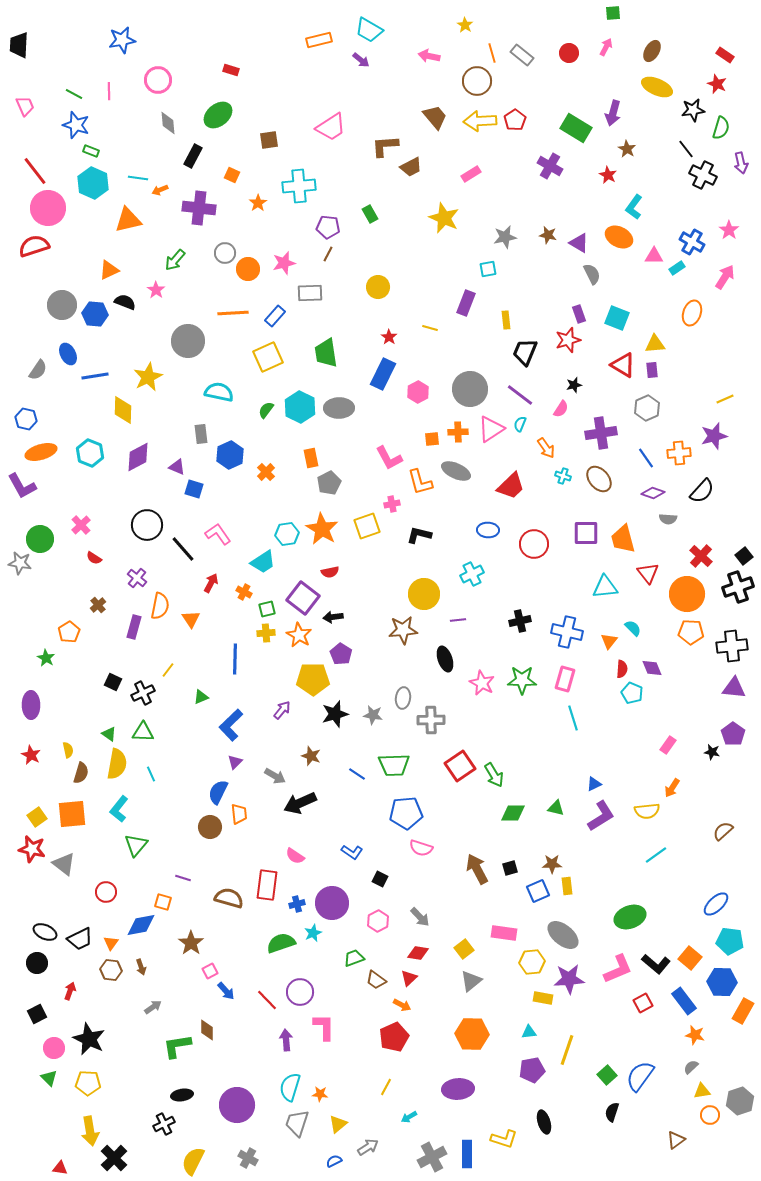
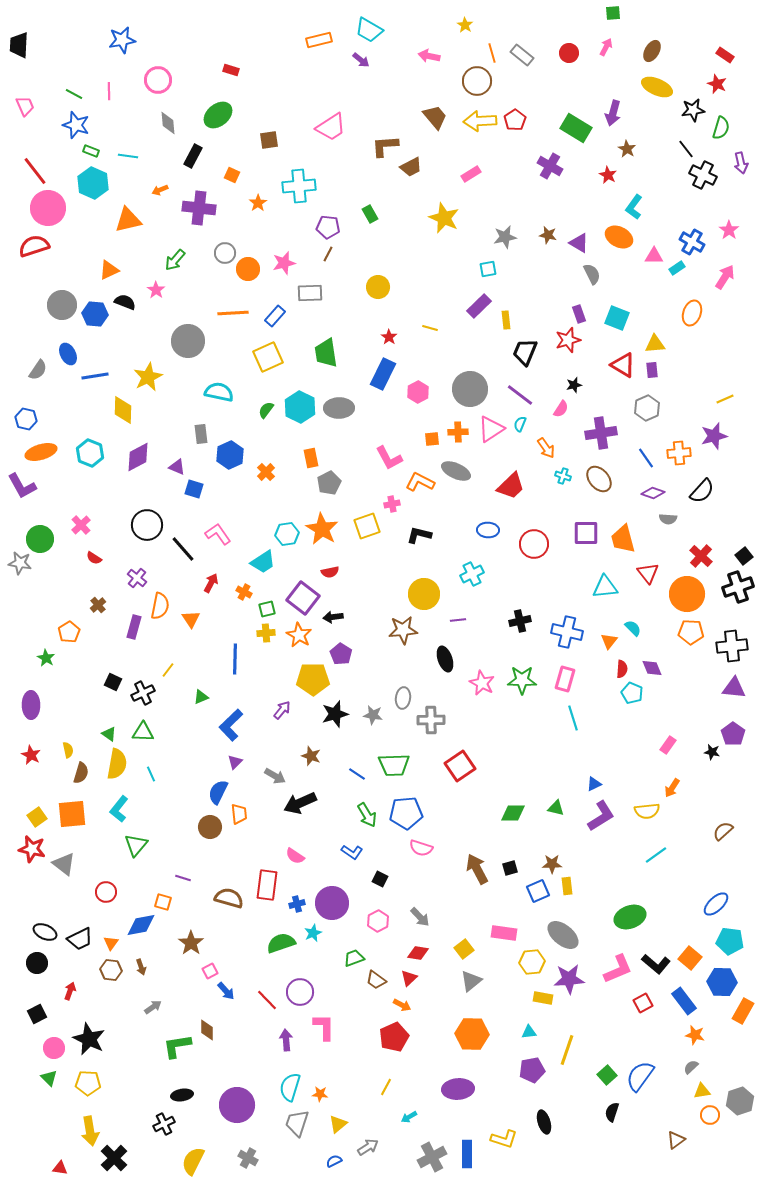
cyan line at (138, 178): moved 10 px left, 22 px up
purple rectangle at (466, 303): moved 13 px right, 3 px down; rotated 25 degrees clockwise
orange L-shape at (420, 482): rotated 132 degrees clockwise
green arrow at (494, 775): moved 127 px left, 40 px down
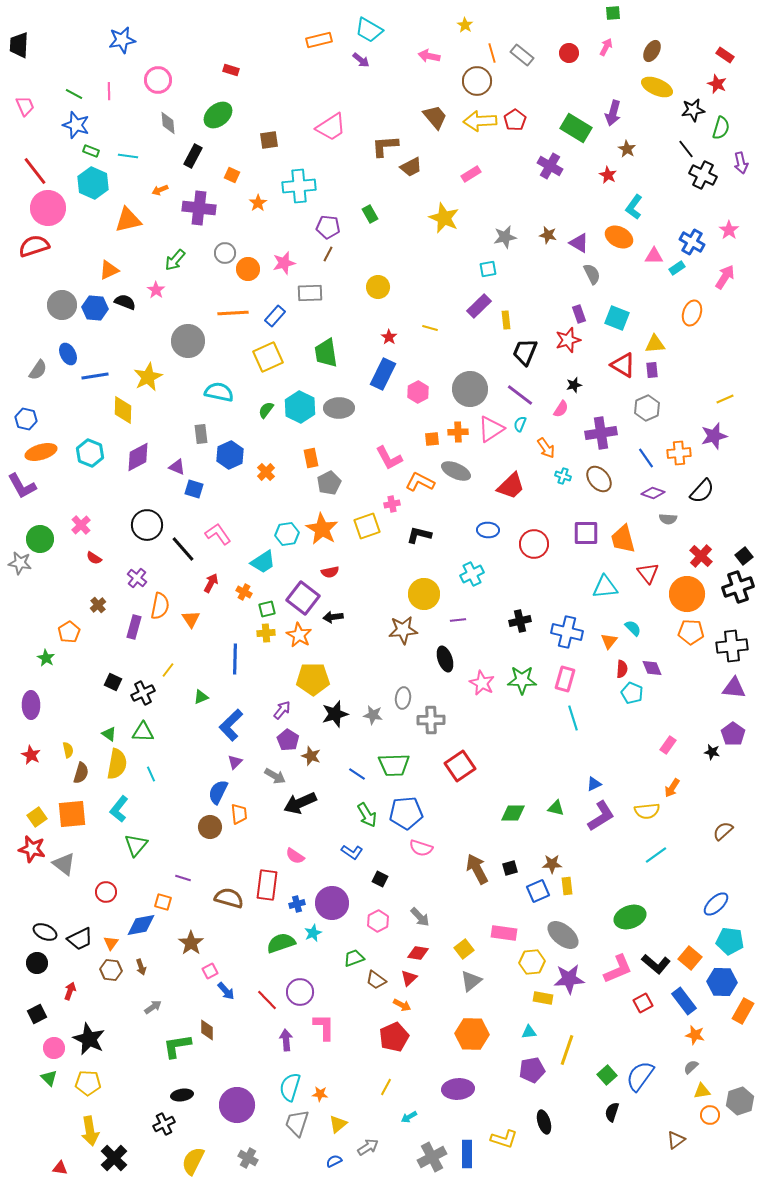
blue hexagon at (95, 314): moved 6 px up
purple pentagon at (341, 654): moved 53 px left, 86 px down
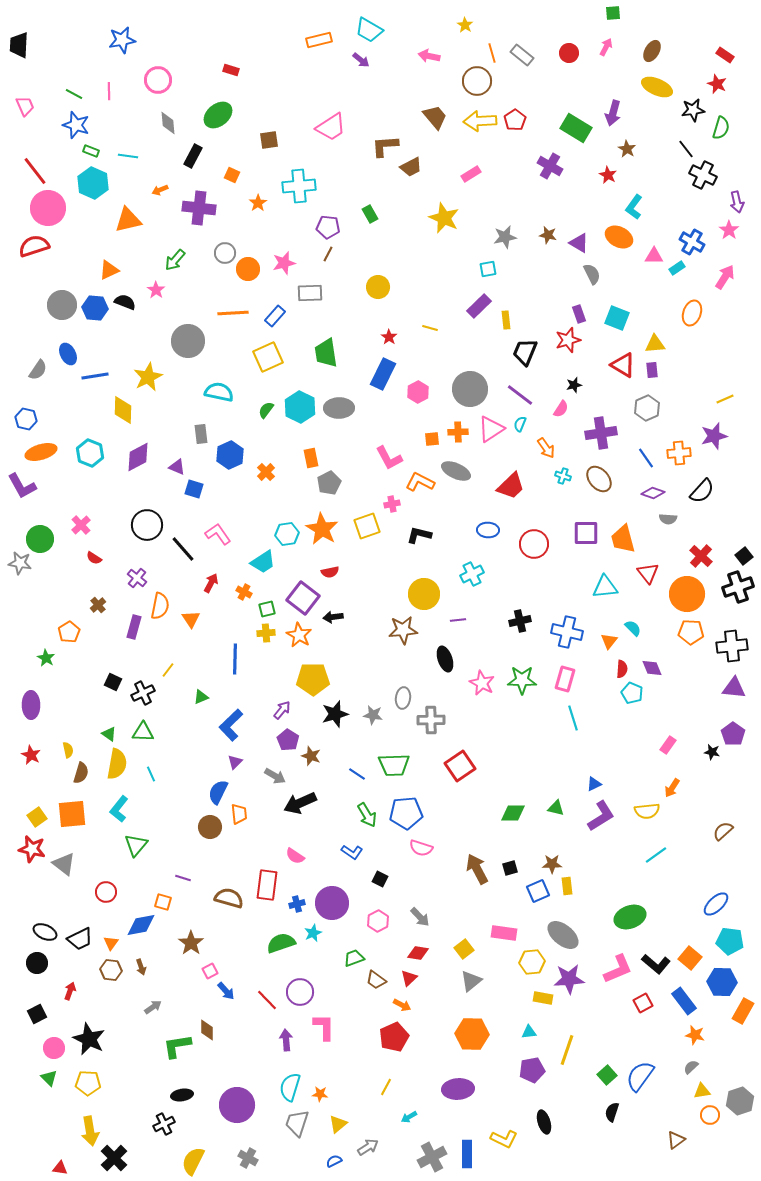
purple arrow at (741, 163): moved 4 px left, 39 px down
yellow L-shape at (504, 1139): rotated 8 degrees clockwise
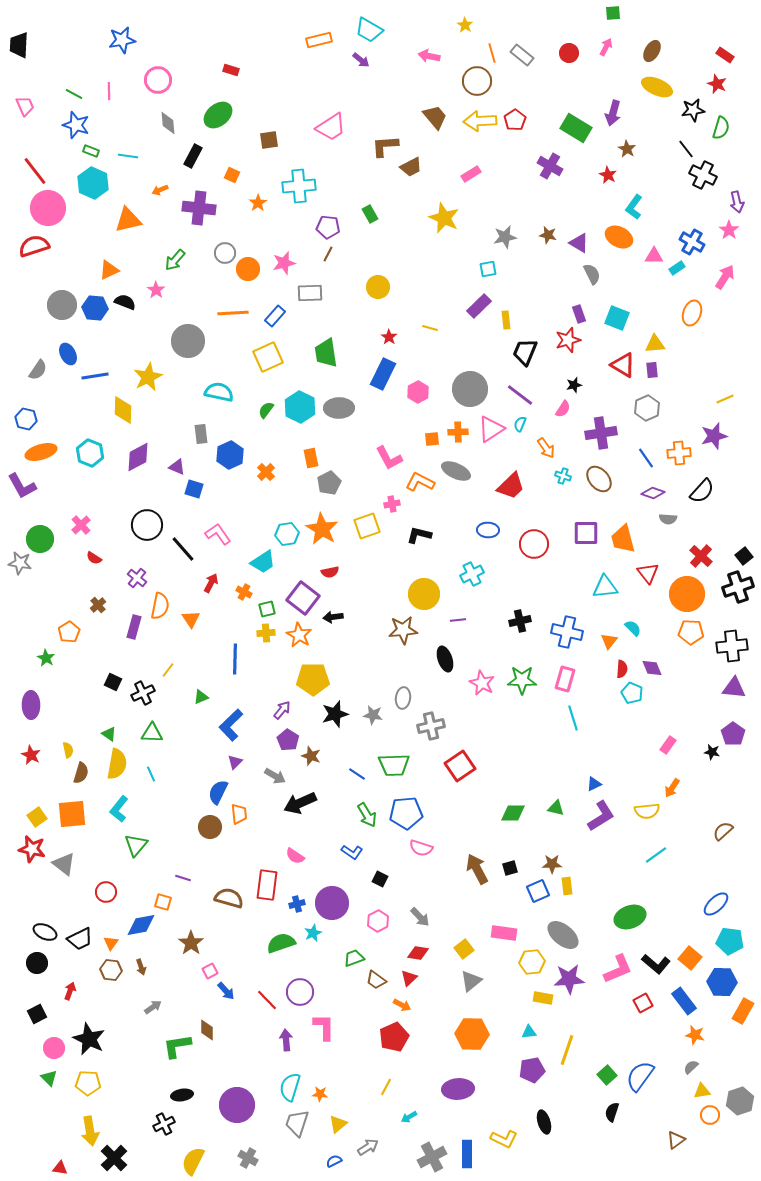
pink semicircle at (561, 409): moved 2 px right
gray cross at (431, 720): moved 6 px down; rotated 12 degrees counterclockwise
green triangle at (143, 732): moved 9 px right, 1 px down
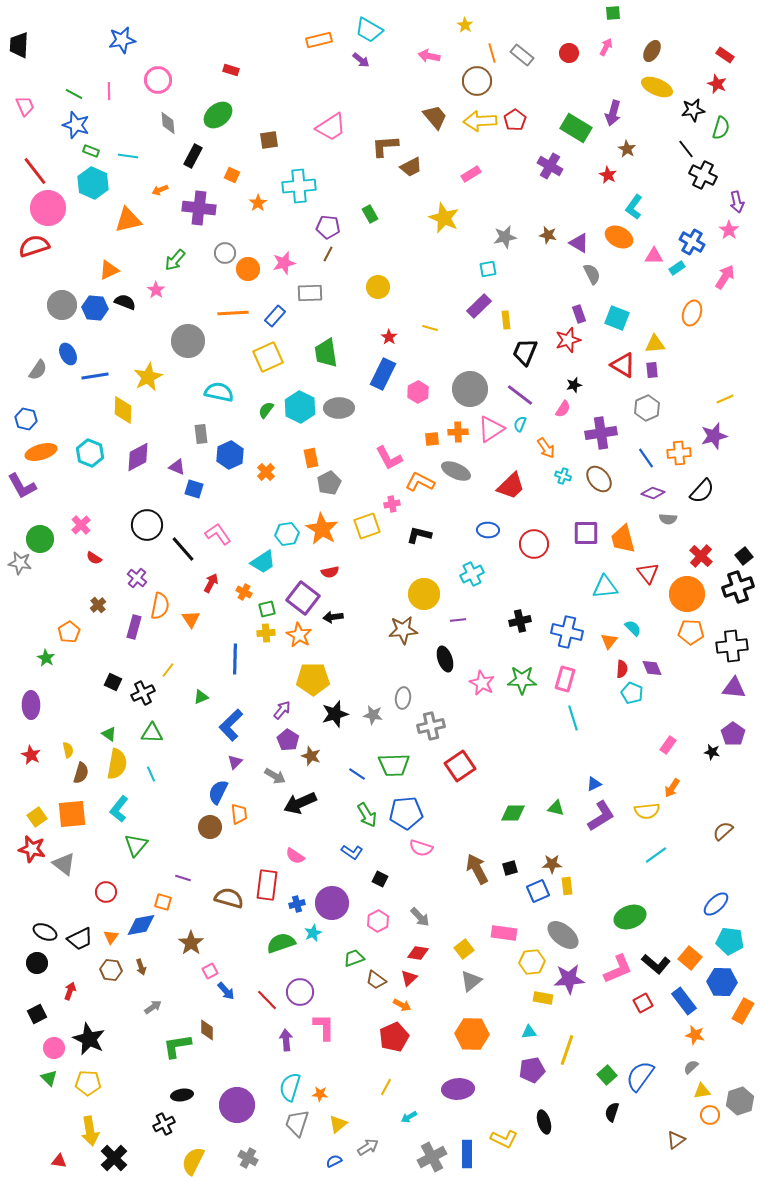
orange triangle at (111, 943): moved 6 px up
red triangle at (60, 1168): moved 1 px left, 7 px up
